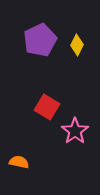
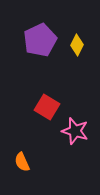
pink star: rotated 20 degrees counterclockwise
orange semicircle: moved 3 px right; rotated 126 degrees counterclockwise
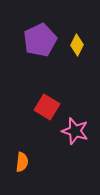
orange semicircle: rotated 150 degrees counterclockwise
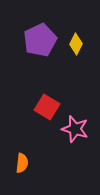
yellow diamond: moved 1 px left, 1 px up
pink star: moved 2 px up
orange semicircle: moved 1 px down
